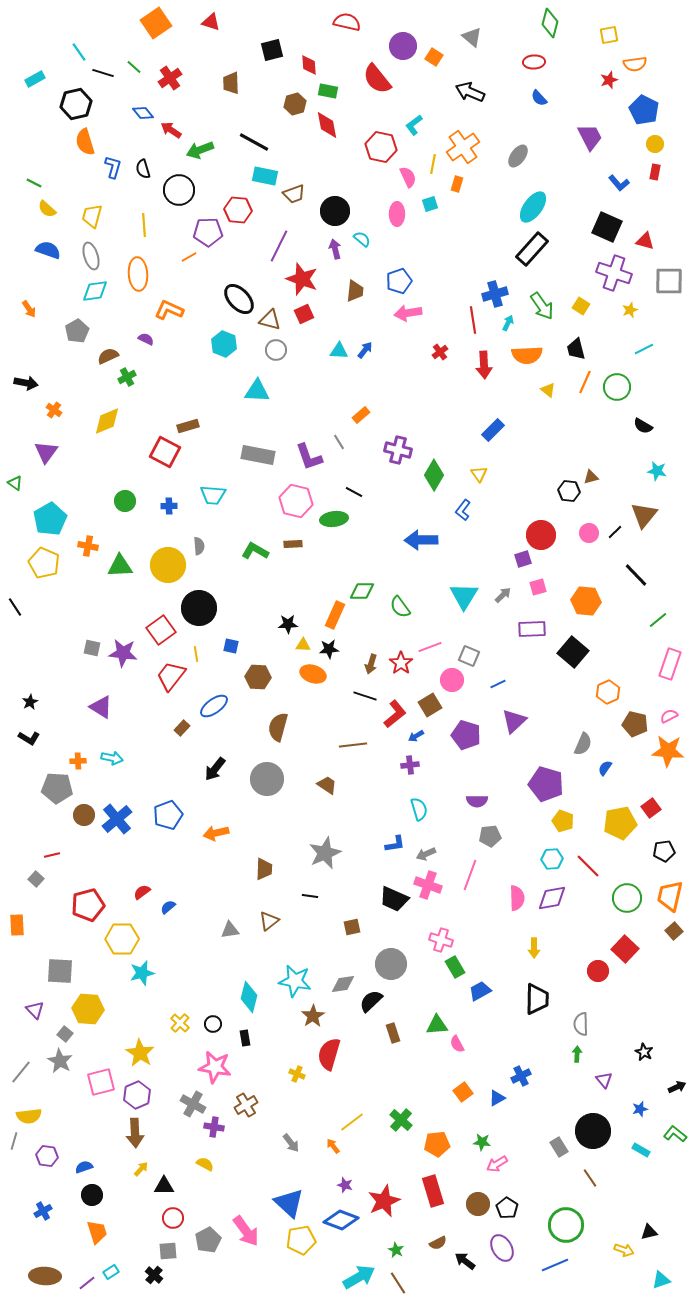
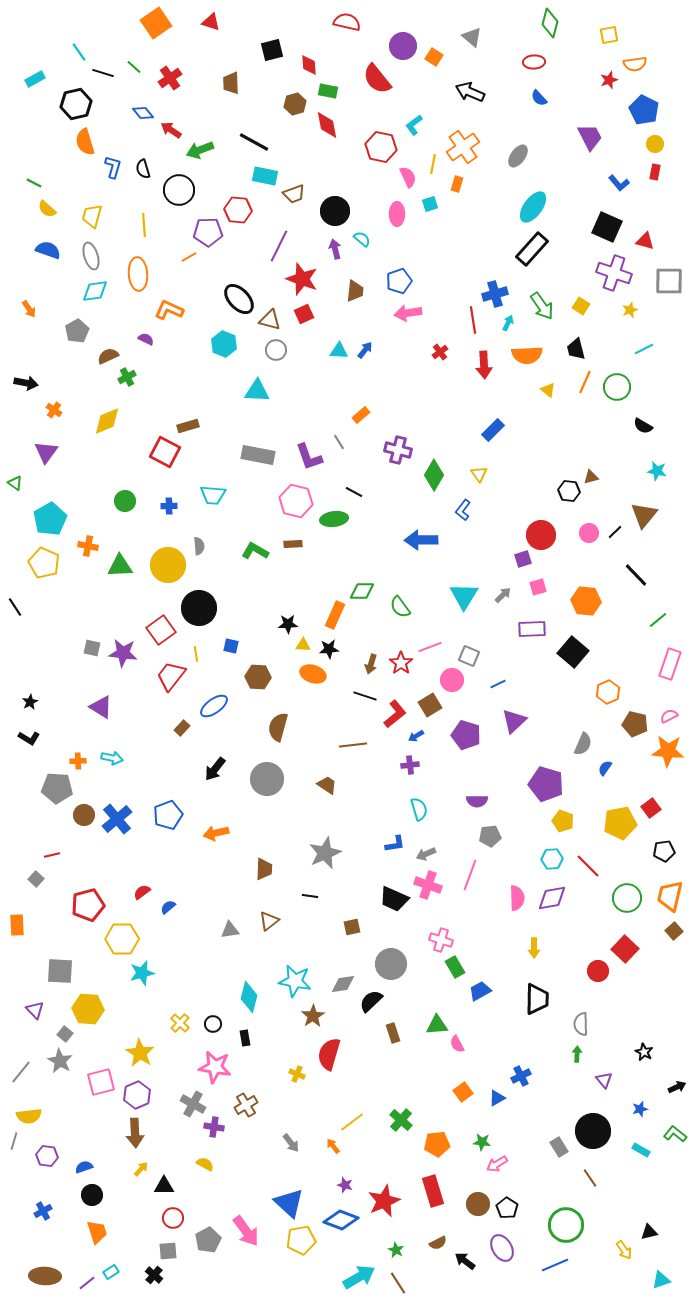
yellow arrow at (624, 1250): rotated 36 degrees clockwise
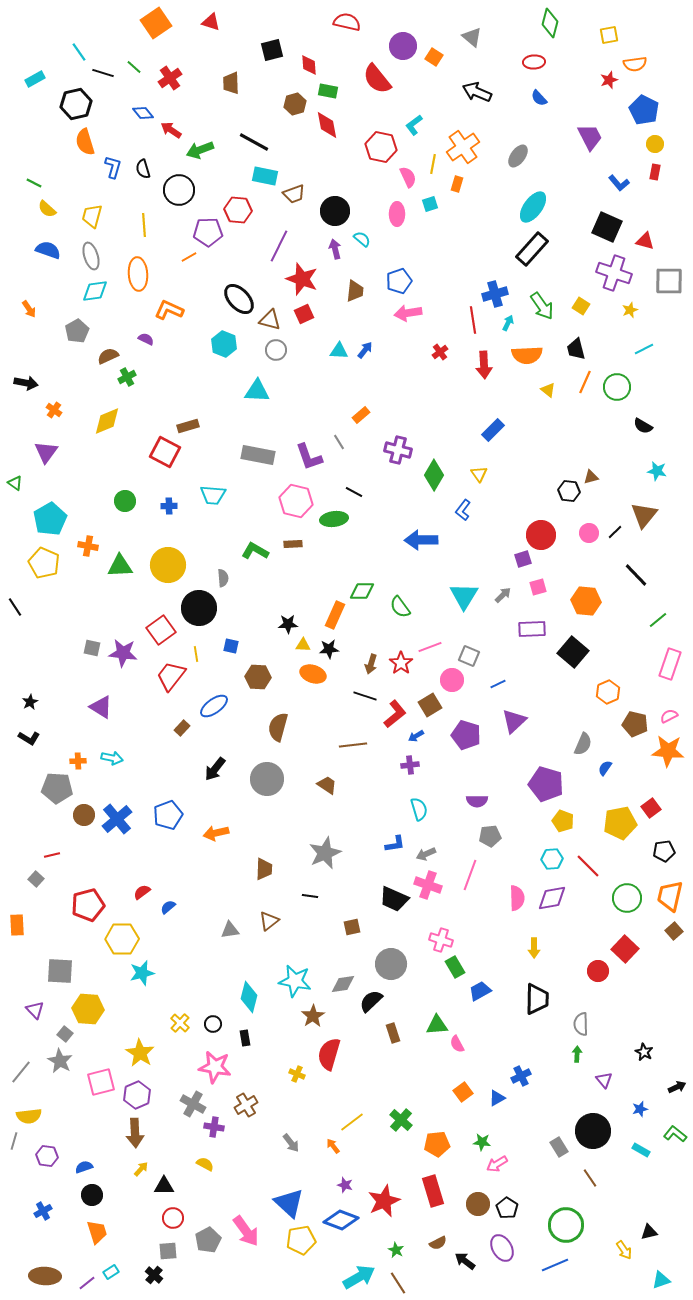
black arrow at (470, 92): moved 7 px right
gray semicircle at (199, 546): moved 24 px right, 32 px down
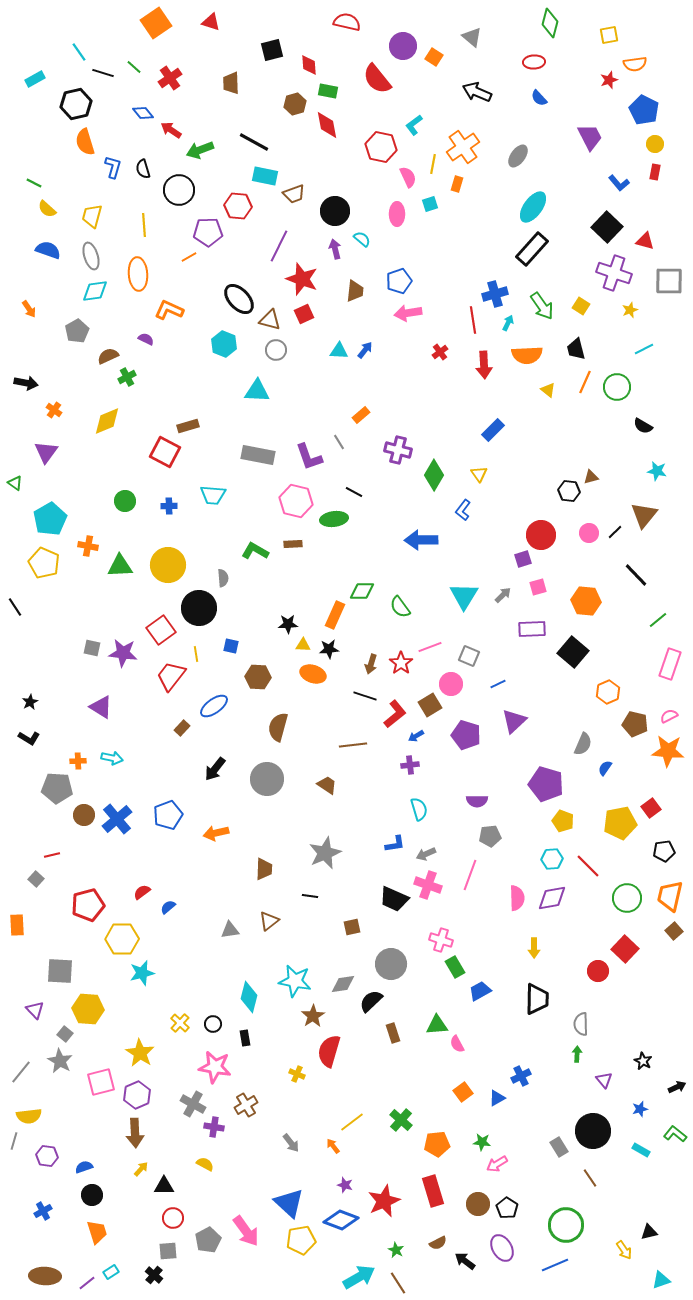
red hexagon at (238, 210): moved 4 px up
black square at (607, 227): rotated 20 degrees clockwise
pink circle at (452, 680): moved 1 px left, 4 px down
black star at (644, 1052): moved 1 px left, 9 px down
red semicircle at (329, 1054): moved 3 px up
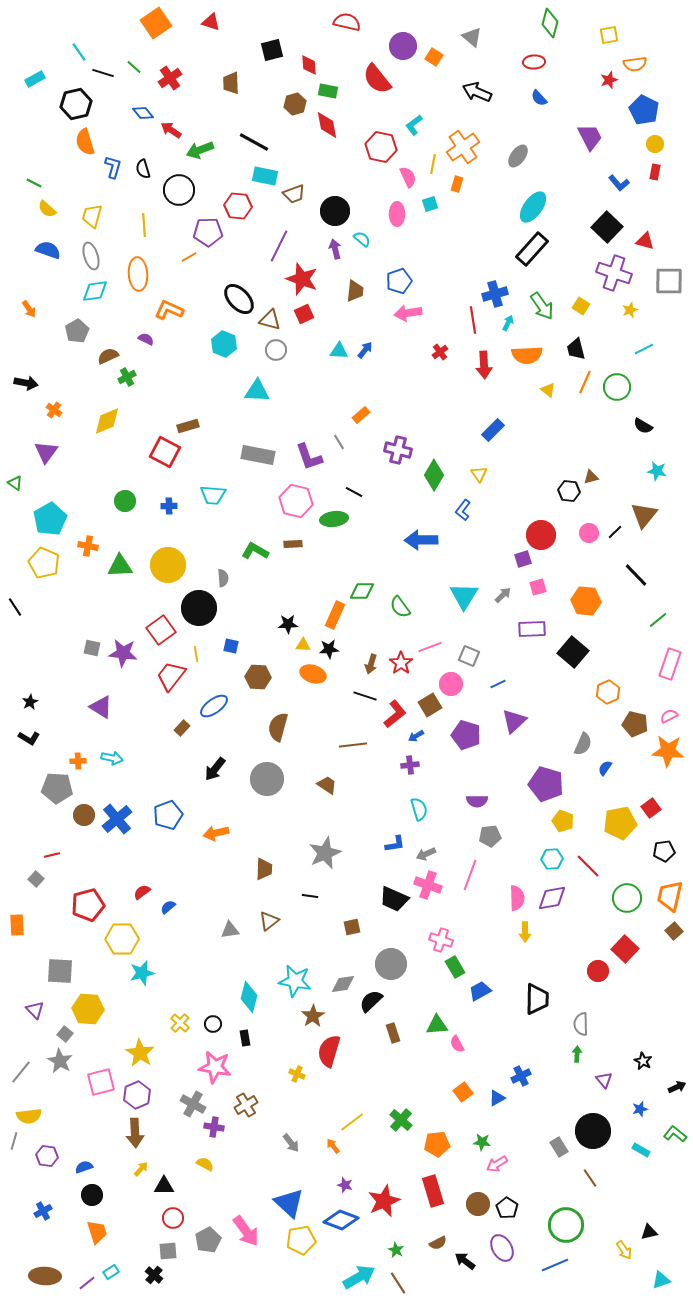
yellow arrow at (534, 948): moved 9 px left, 16 px up
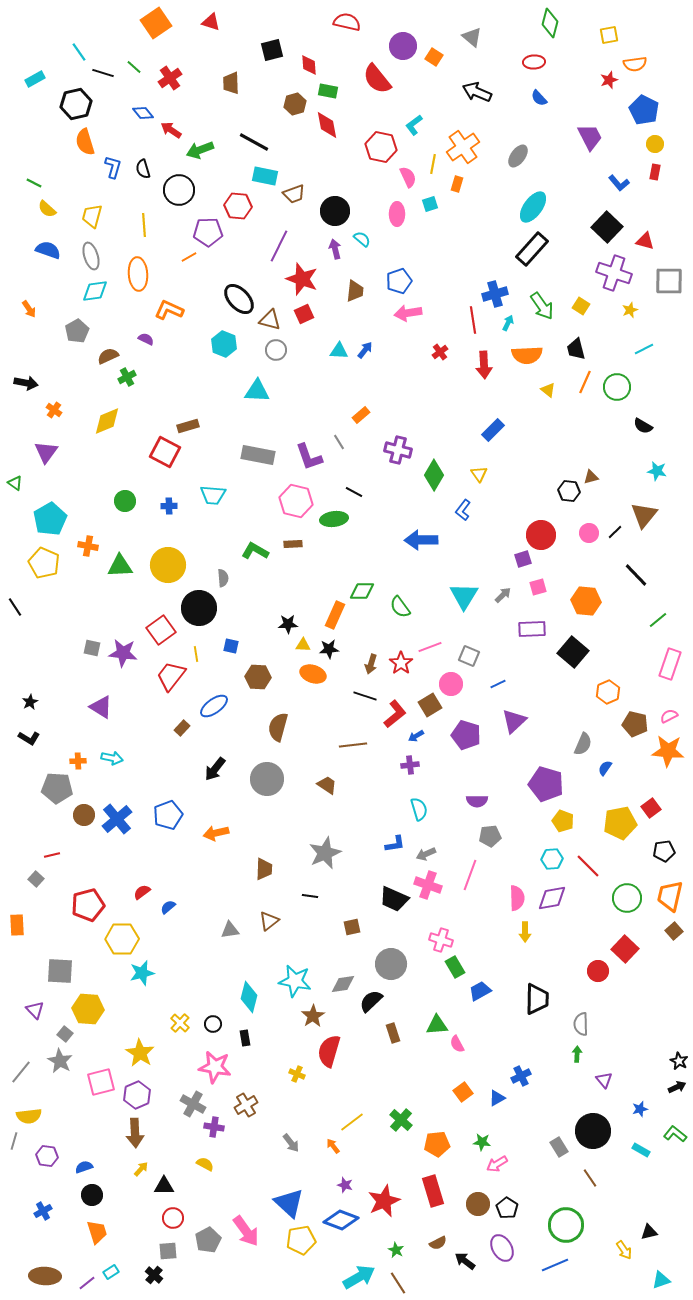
black star at (643, 1061): moved 36 px right
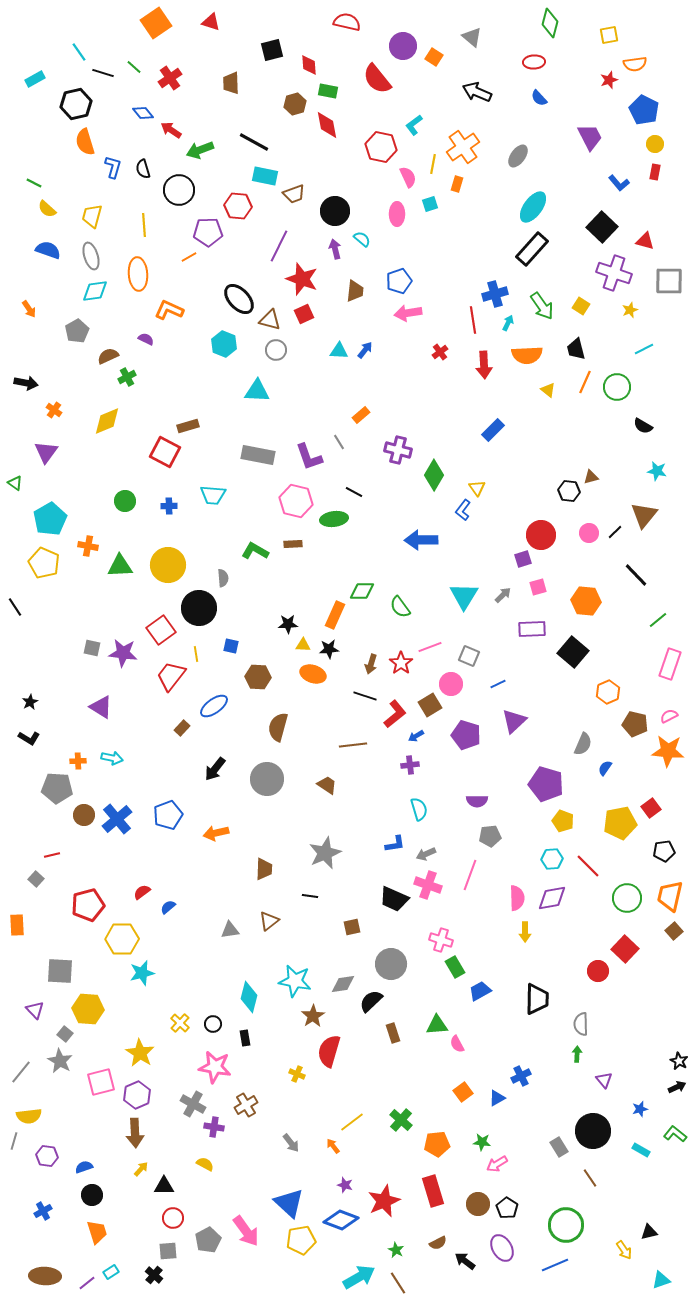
black square at (607, 227): moved 5 px left
yellow triangle at (479, 474): moved 2 px left, 14 px down
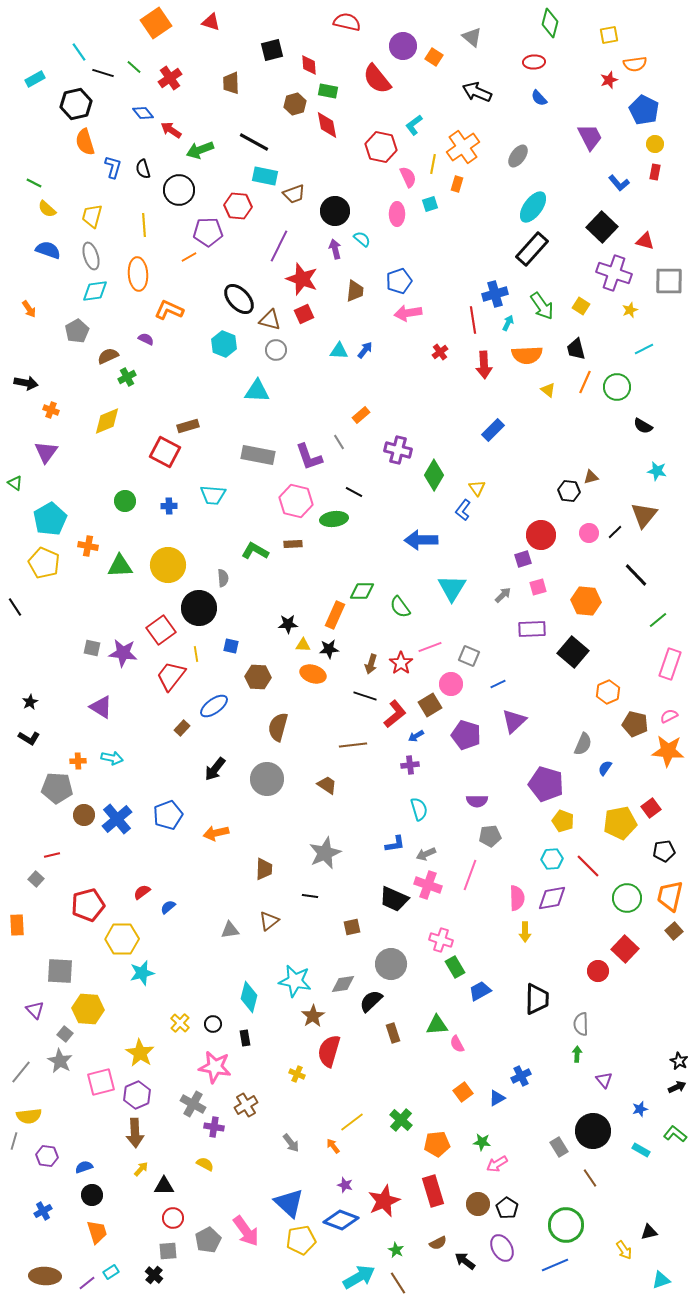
orange cross at (54, 410): moved 3 px left; rotated 14 degrees counterclockwise
cyan triangle at (464, 596): moved 12 px left, 8 px up
